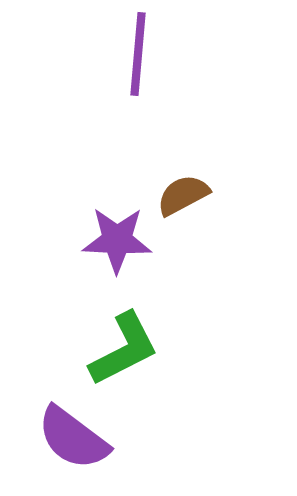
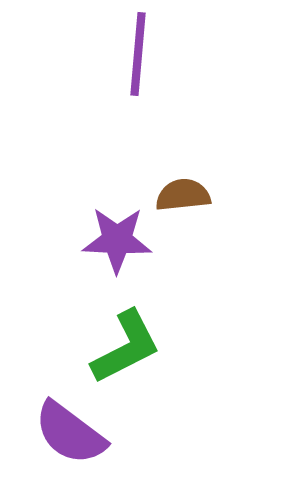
brown semicircle: rotated 22 degrees clockwise
green L-shape: moved 2 px right, 2 px up
purple semicircle: moved 3 px left, 5 px up
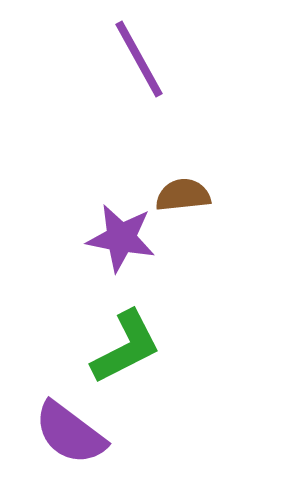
purple line: moved 1 px right, 5 px down; rotated 34 degrees counterclockwise
purple star: moved 4 px right, 2 px up; rotated 8 degrees clockwise
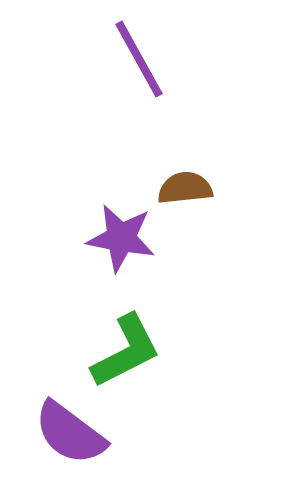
brown semicircle: moved 2 px right, 7 px up
green L-shape: moved 4 px down
